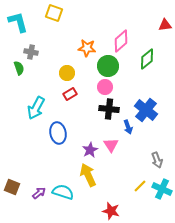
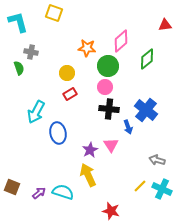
cyan arrow: moved 4 px down
gray arrow: rotated 126 degrees clockwise
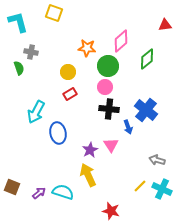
yellow circle: moved 1 px right, 1 px up
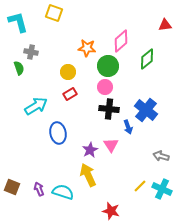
cyan arrow: moved 6 px up; rotated 150 degrees counterclockwise
gray arrow: moved 4 px right, 4 px up
purple arrow: moved 4 px up; rotated 72 degrees counterclockwise
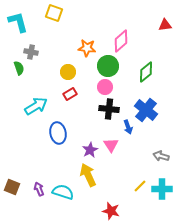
green diamond: moved 1 px left, 13 px down
cyan cross: rotated 24 degrees counterclockwise
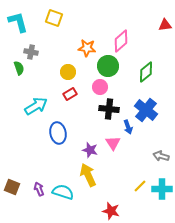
yellow square: moved 5 px down
pink circle: moved 5 px left
pink triangle: moved 2 px right, 2 px up
purple star: rotated 28 degrees counterclockwise
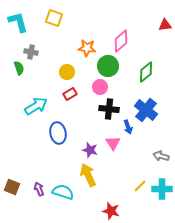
yellow circle: moved 1 px left
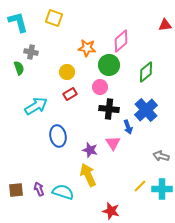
green circle: moved 1 px right, 1 px up
blue cross: rotated 10 degrees clockwise
blue ellipse: moved 3 px down
brown square: moved 4 px right, 3 px down; rotated 28 degrees counterclockwise
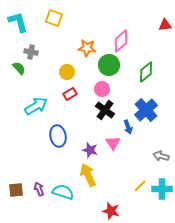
green semicircle: rotated 24 degrees counterclockwise
pink circle: moved 2 px right, 2 px down
black cross: moved 4 px left, 1 px down; rotated 30 degrees clockwise
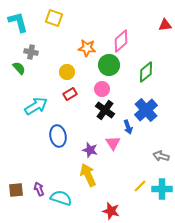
cyan semicircle: moved 2 px left, 6 px down
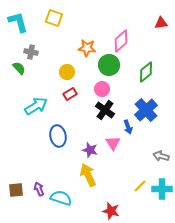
red triangle: moved 4 px left, 2 px up
